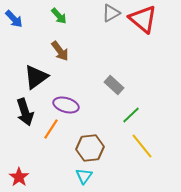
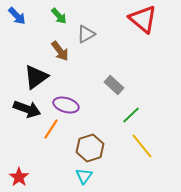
gray triangle: moved 25 px left, 21 px down
blue arrow: moved 3 px right, 3 px up
black arrow: moved 2 px right, 3 px up; rotated 52 degrees counterclockwise
brown hexagon: rotated 12 degrees counterclockwise
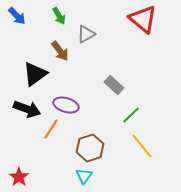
green arrow: rotated 12 degrees clockwise
black triangle: moved 1 px left, 3 px up
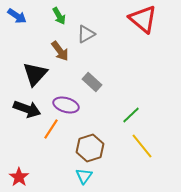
blue arrow: rotated 12 degrees counterclockwise
black triangle: rotated 12 degrees counterclockwise
gray rectangle: moved 22 px left, 3 px up
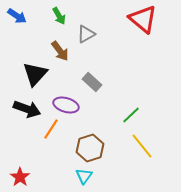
red star: moved 1 px right
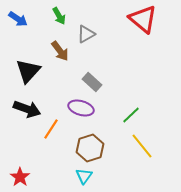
blue arrow: moved 1 px right, 3 px down
black triangle: moved 7 px left, 3 px up
purple ellipse: moved 15 px right, 3 px down
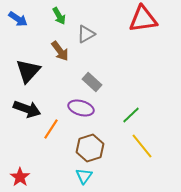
red triangle: rotated 48 degrees counterclockwise
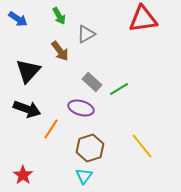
green line: moved 12 px left, 26 px up; rotated 12 degrees clockwise
red star: moved 3 px right, 2 px up
